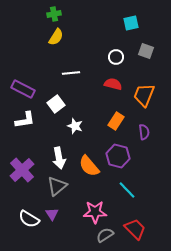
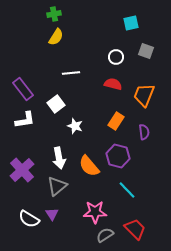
purple rectangle: rotated 25 degrees clockwise
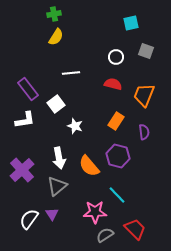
purple rectangle: moved 5 px right
cyan line: moved 10 px left, 5 px down
white semicircle: rotated 95 degrees clockwise
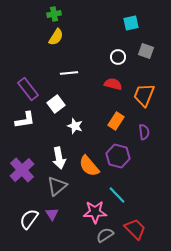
white circle: moved 2 px right
white line: moved 2 px left
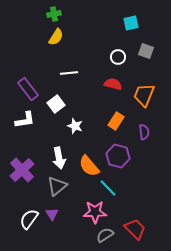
cyan line: moved 9 px left, 7 px up
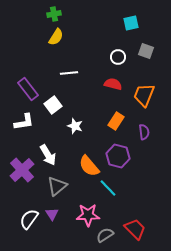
white square: moved 3 px left, 1 px down
white L-shape: moved 1 px left, 2 px down
white arrow: moved 11 px left, 3 px up; rotated 20 degrees counterclockwise
pink star: moved 7 px left, 3 px down
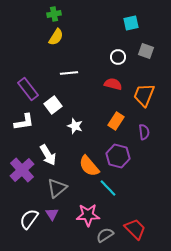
gray triangle: moved 2 px down
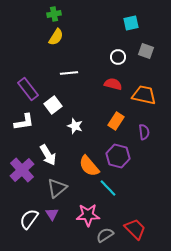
orange trapezoid: rotated 80 degrees clockwise
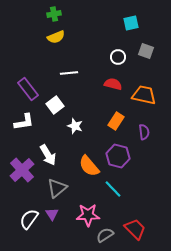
yellow semicircle: rotated 36 degrees clockwise
white square: moved 2 px right
cyan line: moved 5 px right, 1 px down
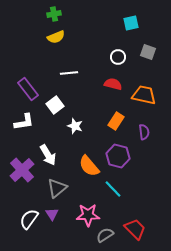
gray square: moved 2 px right, 1 px down
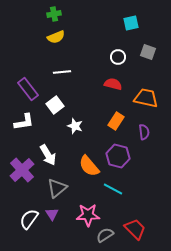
white line: moved 7 px left, 1 px up
orange trapezoid: moved 2 px right, 3 px down
cyan line: rotated 18 degrees counterclockwise
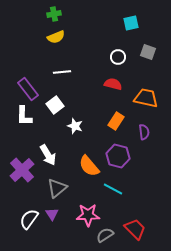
white L-shape: moved 6 px up; rotated 100 degrees clockwise
